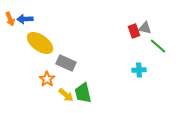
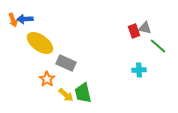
orange arrow: moved 3 px right, 1 px down
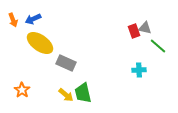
blue arrow: moved 8 px right; rotated 21 degrees counterclockwise
orange star: moved 25 px left, 11 px down
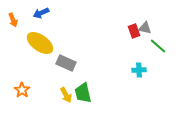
blue arrow: moved 8 px right, 6 px up
yellow arrow: rotated 21 degrees clockwise
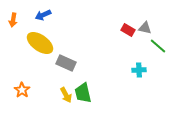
blue arrow: moved 2 px right, 2 px down
orange arrow: rotated 32 degrees clockwise
red rectangle: moved 6 px left, 1 px up; rotated 40 degrees counterclockwise
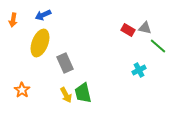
yellow ellipse: rotated 76 degrees clockwise
gray rectangle: moved 1 px left; rotated 42 degrees clockwise
cyan cross: rotated 24 degrees counterclockwise
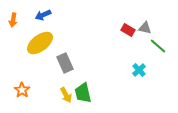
yellow ellipse: rotated 32 degrees clockwise
cyan cross: rotated 16 degrees counterclockwise
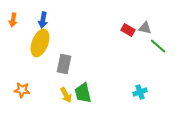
blue arrow: moved 5 px down; rotated 56 degrees counterclockwise
yellow ellipse: rotated 32 degrees counterclockwise
gray rectangle: moved 1 px left, 1 px down; rotated 36 degrees clockwise
cyan cross: moved 1 px right, 22 px down; rotated 24 degrees clockwise
orange star: rotated 28 degrees counterclockwise
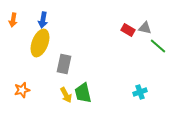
orange star: rotated 21 degrees counterclockwise
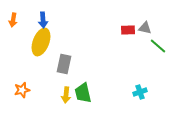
blue arrow: rotated 14 degrees counterclockwise
red rectangle: rotated 32 degrees counterclockwise
yellow ellipse: moved 1 px right, 1 px up
yellow arrow: rotated 35 degrees clockwise
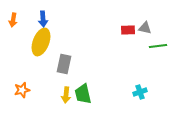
blue arrow: moved 1 px up
green line: rotated 48 degrees counterclockwise
green trapezoid: moved 1 px down
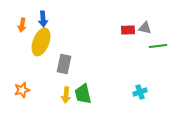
orange arrow: moved 9 px right, 5 px down
